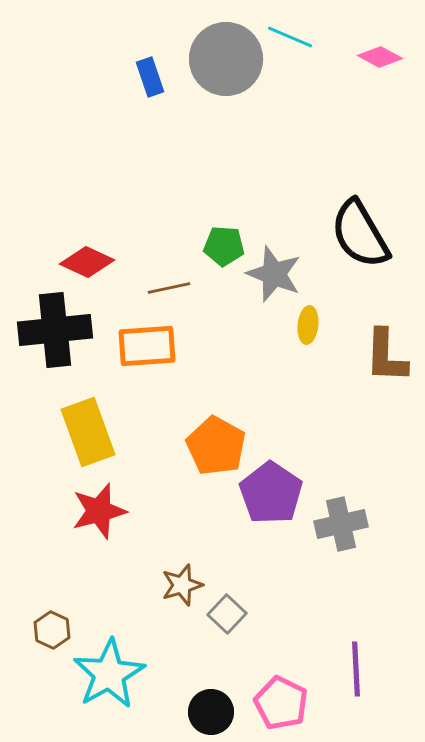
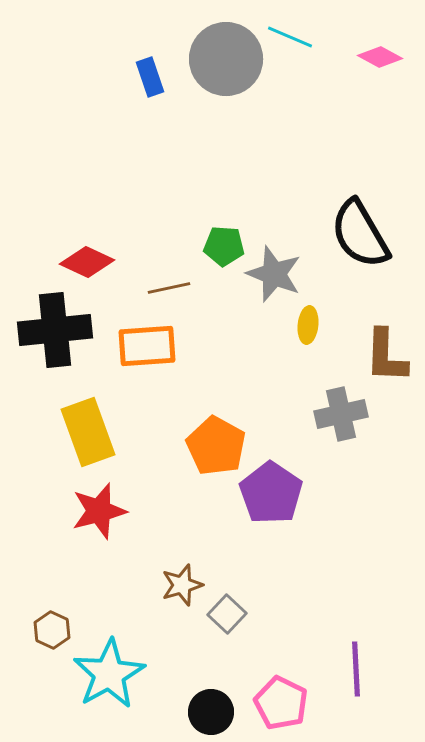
gray cross: moved 110 px up
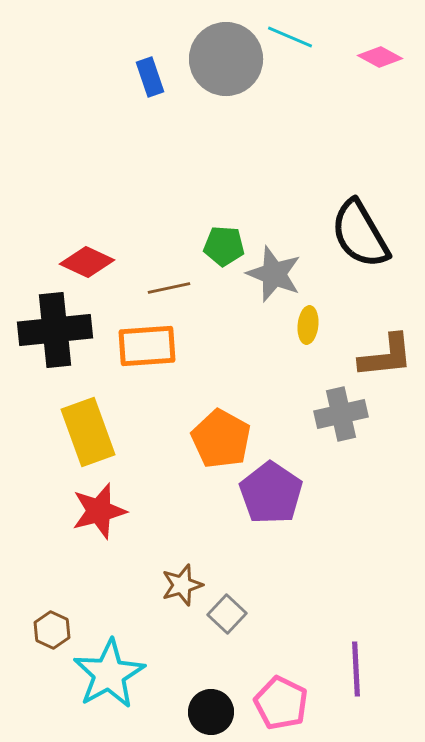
brown L-shape: rotated 98 degrees counterclockwise
orange pentagon: moved 5 px right, 7 px up
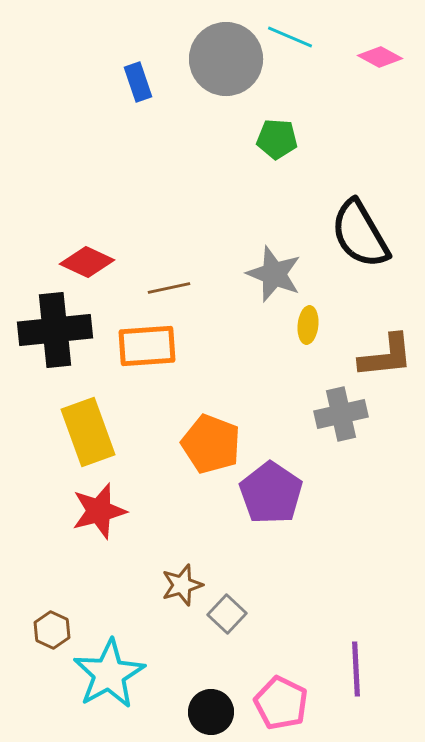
blue rectangle: moved 12 px left, 5 px down
green pentagon: moved 53 px right, 107 px up
orange pentagon: moved 10 px left, 5 px down; rotated 8 degrees counterclockwise
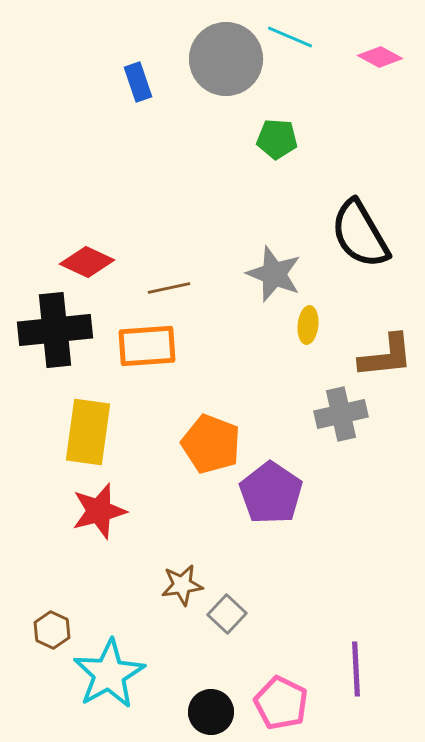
yellow rectangle: rotated 28 degrees clockwise
brown star: rotated 9 degrees clockwise
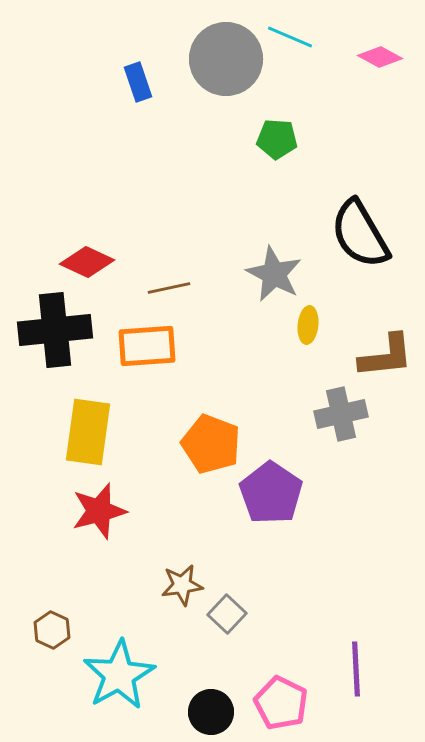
gray star: rotated 6 degrees clockwise
cyan star: moved 10 px right, 1 px down
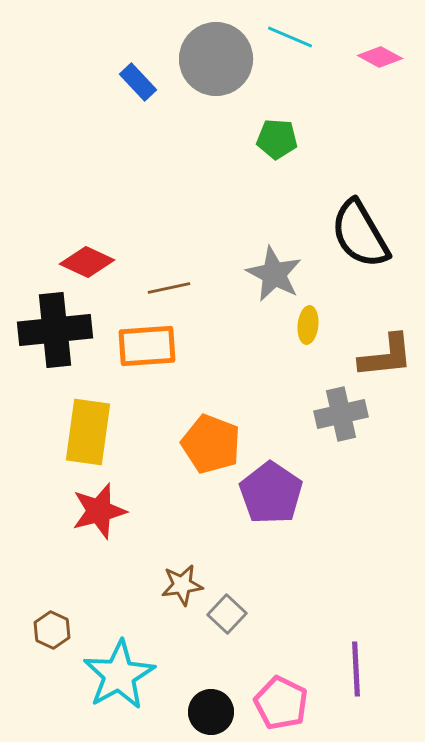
gray circle: moved 10 px left
blue rectangle: rotated 24 degrees counterclockwise
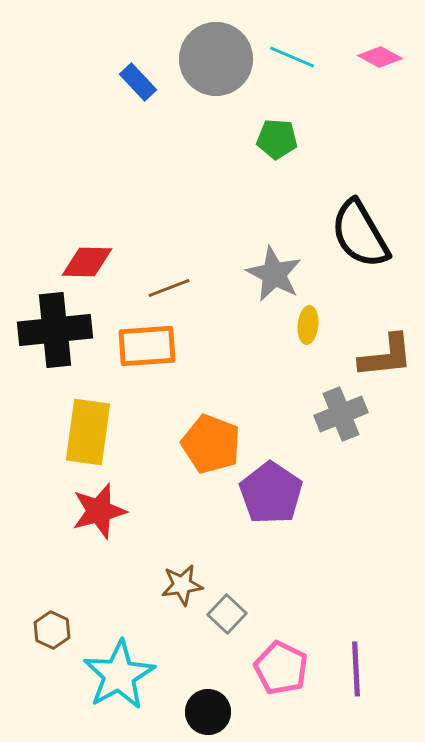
cyan line: moved 2 px right, 20 px down
red diamond: rotated 24 degrees counterclockwise
brown line: rotated 9 degrees counterclockwise
gray cross: rotated 9 degrees counterclockwise
pink pentagon: moved 35 px up
black circle: moved 3 px left
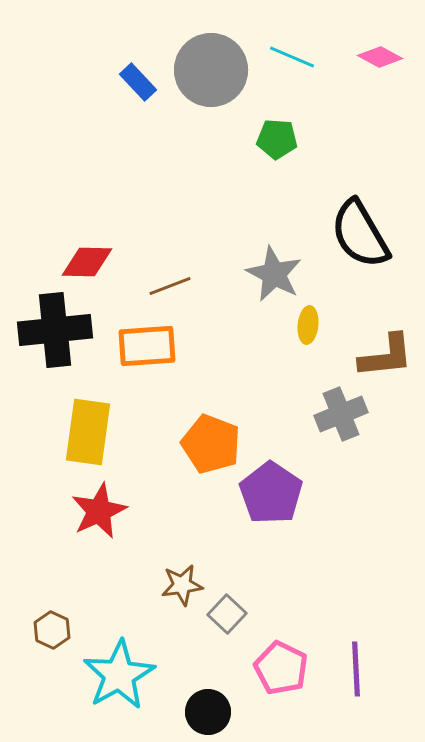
gray circle: moved 5 px left, 11 px down
brown line: moved 1 px right, 2 px up
red star: rotated 10 degrees counterclockwise
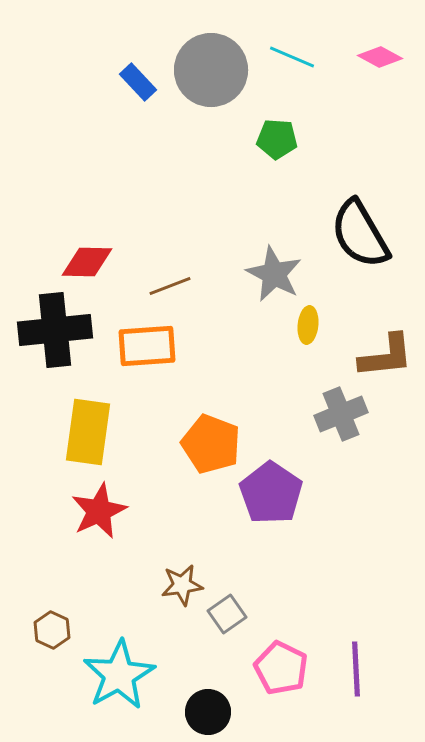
gray square: rotated 12 degrees clockwise
